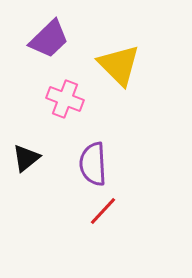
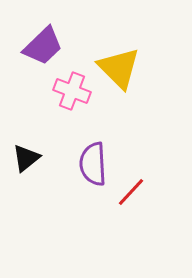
purple trapezoid: moved 6 px left, 7 px down
yellow triangle: moved 3 px down
pink cross: moved 7 px right, 8 px up
red line: moved 28 px right, 19 px up
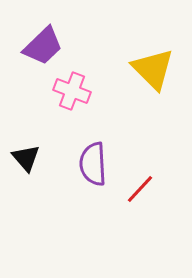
yellow triangle: moved 34 px right, 1 px down
black triangle: rotated 32 degrees counterclockwise
red line: moved 9 px right, 3 px up
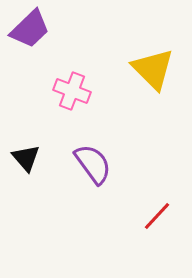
purple trapezoid: moved 13 px left, 17 px up
purple semicircle: rotated 147 degrees clockwise
red line: moved 17 px right, 27 px down
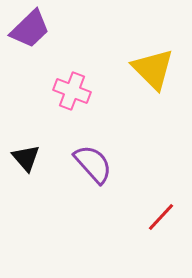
purple semicircle: rotated 6 degrees counterclockwise
red line: moved 4 px right, 1 px down
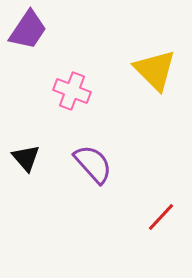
purple trapezoid: moved 2 px left, 1 px down; rotated 12 degrees counterclockwise
yellow triangle: moved 2 px right, 1 px down
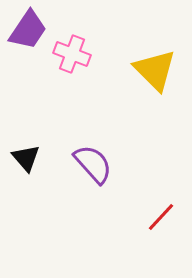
pink cross: moved 37 px up
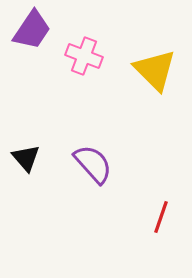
purple trapezoid: moved 4 px right
pink cross: moved 12 px right, 2 px down
red line: rotated 24 degrees counterclockwise
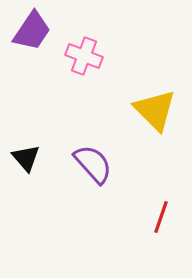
purple trapezoid: moved 1 px down
yellow triangle: moved 40 px down
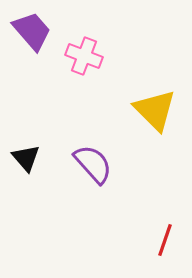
purple trapezoid: rotated 75 degrees counterclockwise
red line: moved 4 px right, 23 px down
